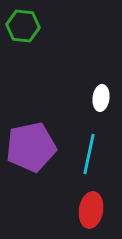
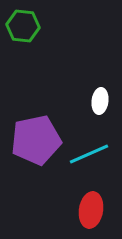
white ellipse: moved 1 px left, 3 px down
purple pentagon: moved 5 px right, 7 px up
cyan line: rotated 54 degrees clockwise
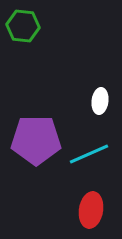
purple pentagon: rotated 12 degrees clockwise
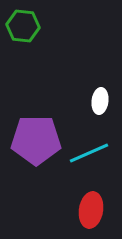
cyan line: moved 1 px up
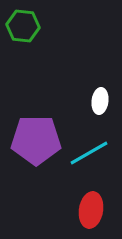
cyan line: rotated 6 degrees counterclockwise
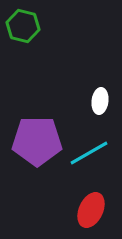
green hexagon: rotated 8 degrees clockwise
purple pentagon: moved 1 px right, 1 px down
red ellipse: rotated 16 degrees clockwise
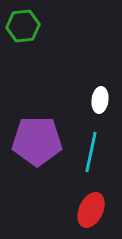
green hexagon: rotated 20 degrees counterclockwise
white ellipse: moved 1 px up
cyan line: moved 2 px right, 1 px up; rotated 48 degrees counterclockwise
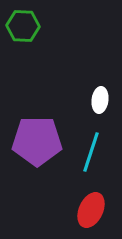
green hexagon: rotated 8 degrees clockwise
cyan line: rotated 6 degrees clockwise
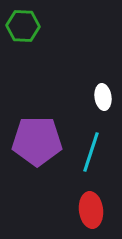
white ellipse: moved 3 px right, 3 px up; rotated 15 degrees counterclockwise
red ellipse: rotated 32 degrees counterclockwise
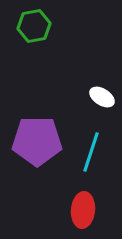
green hexagon: moved 11 px right; rotated 12 degrees counterclockwise
white ellipse: moved 1 px left; rotated 50 degrees counterclockwise
red ellipse: moved 8 px left; rotated 12 degrees clockwise
